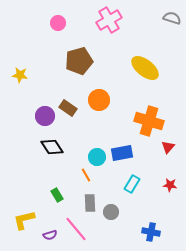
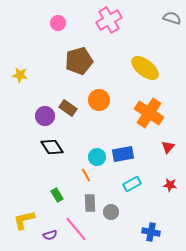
orange cross: moved 8 px up; rotated 16 degrees clockwise
blue rectangle: moved 1 px right, 1 px down
cyan rectangle: rotated 30 degrees clockwise
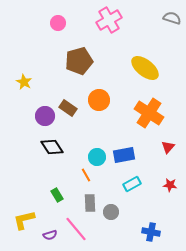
yellow star: moved 4 px right, 7 px down; rotated 21 degrees clockwise
blue rectangle: moved 1 px right, 1 px down
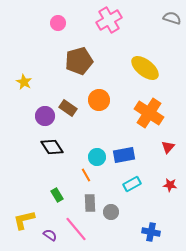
purple semicircle: rotated 128 degrees counterclockwise
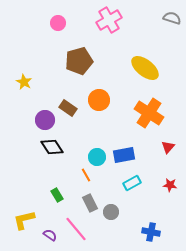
purple circle: moved 4 px down
cyan rectangle: moved 1 px up
gray rectangle: rotated 24 degrees counterclockwise
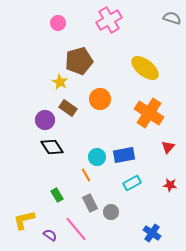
yellow star: moved 36 px right
orange circle: moved 1 px right, 1 px up
blue cross: moved 1 px right, 1 px down; rotated 24 degrees clockwise
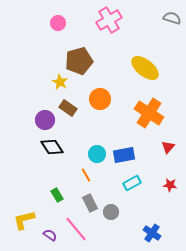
cyan circle: moved 3 px up
